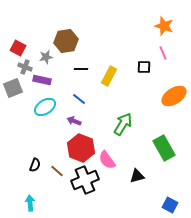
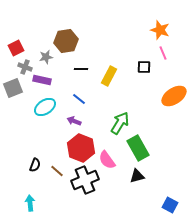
orange star: moved 4 px left, 4 px down
red square: moved 2 px left; rotated 35 degrees clockwise
green arrow: moved 3 px left, 1 px up
green rectangle: moved 26 px left
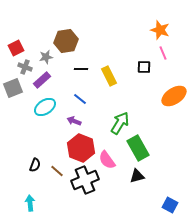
yellow rectangle: rotated 54 degrees counterclockwise
purple rectangle: rotated 54 degrees counterclockwise
blue line: moved 1 px right
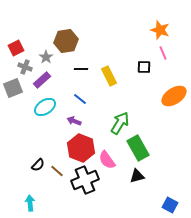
gray star: rotated 24 degrees counterclockwise
black semicircle: moved 3 px right; rotated 24 degrees clockwise
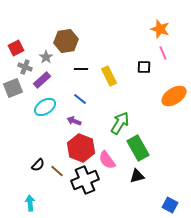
orange star: moved 1 px up
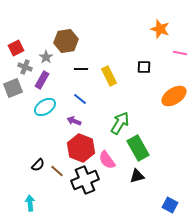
pink line: moved 17 px right; rotated 56 degrees counterclockwise
purple rectangle: rotated 18 degrees counterclockwise
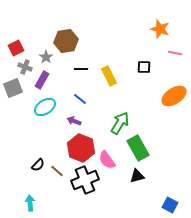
pink line: moved 5 px left
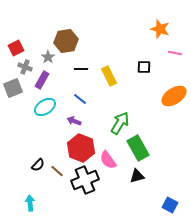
gray star: moved 2 px right
pink semicircle: moved 1 px right
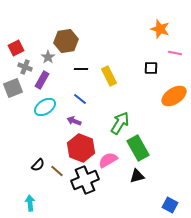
black square: moved 7 px right, 1 px down
pink semicircle: rotated 96 degrees clockwise
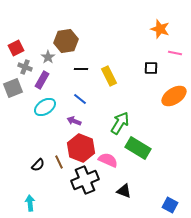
green rectangle: rotated 30 degrees counterclockwise
pink semicircle: rotated 54 degrees clockwise
brown line: moved 2 px right, 9 px up; rotated 24 degrees clockwise
black triangle: moved 13 px left, 15 px down; rotated 35 degrees clockwise
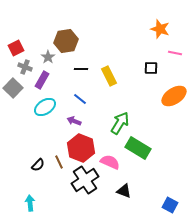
gray square: rotated 24 degrees counterclockwise
pink semicircle: moved 2 px right, 2 px down
black cross: rotated 12 degrees counterclockwise
